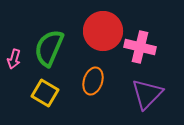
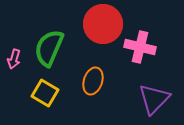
red circle: moved 7 px up
purple triangle: moved 7 px right, 5 px down
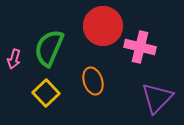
red circle: moved 2 px down
orange ellipse: rotated 36 degrees counterclockwise
yellow square: moved 1 px right; rotated 16 degrees clockwise
purple triangle: moved 3 px right, 1 px up
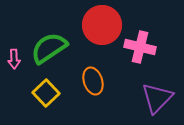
red circle: moved 1 px left, 1 px up
green semicircle: rotated 33 degrees clockwise
pink arrow: rotated 18 degrees counterclockwise
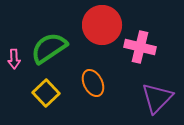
orange ellipse: moved 2 px down; rotated 8 degrees counterclockwise
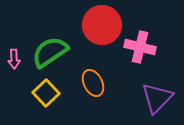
green semicircle: moved 1 px right, 4 px down
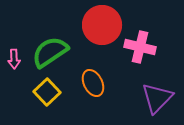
yellow square: moved 1 px right, 1 px up
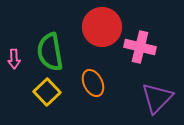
red circle: moved 2 px down
green semicircle: rotated 66 degrees counterclockwise
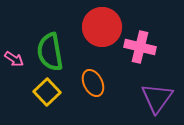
pink arrow: rotated 54 degrees counterclockwise
purple triangle: rotated 8 degrees counterclockwise
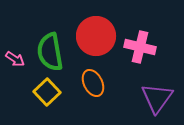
red circle: moved 6 px left, 9 px down
pink arrow: moved 1 px right
